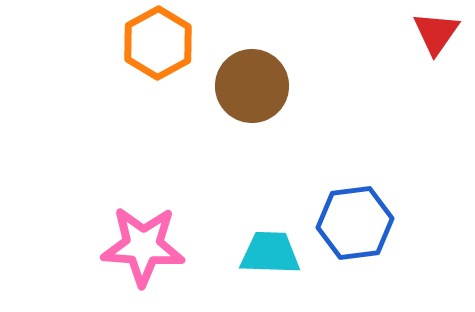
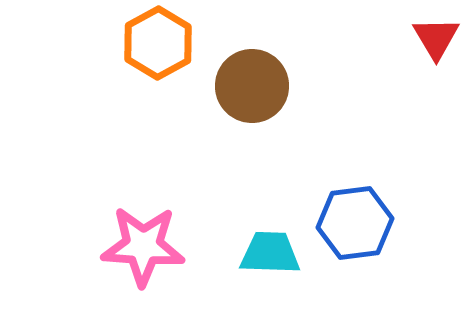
red triangle: moved 5 px down; rotated 6 degrees counterclockwise
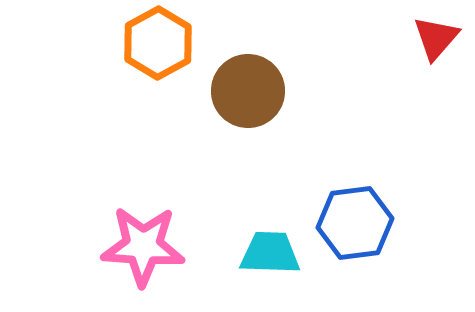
red triangle: rotated 12 degrees clockwise
brown circle: moved 4 px left, 5 px down
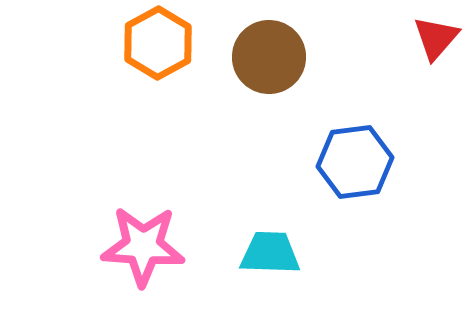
brown circle: moved 21 px right, 34 px up
blue hexagon: moved 61 px up
